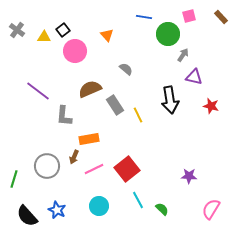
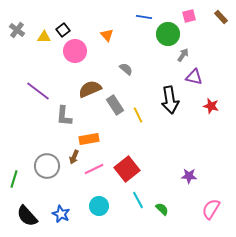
blue star: moved 4 px right, 4 px down
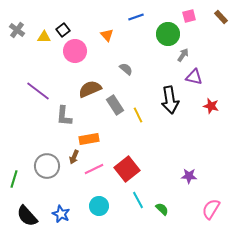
blue line: moved 8 px left; rotated 28 degrees counterclockwise
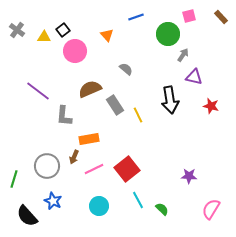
blue star: moved 8 px left, 13 px up
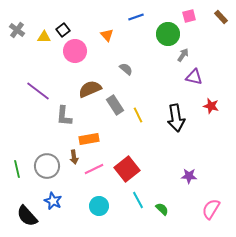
black arrow: moved 6 px right, 18 px down
brown arrow: rotated 32 degrees counterclockwise
green line: moved 3 px right, 10 px up; rotated 30 degrees counterclockwise
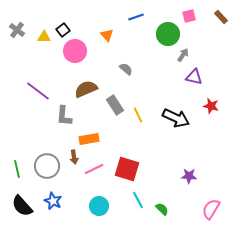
brown semicircle: moved 4 px left
black arrow: rotated 56 degrees counterclockwise
red square: rotated 35 degrees counterclockwise
black semicircle: moved 5 px left, 10 px up
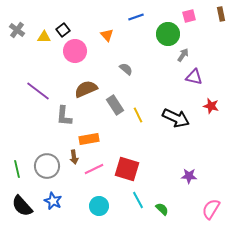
brown rectangle: moved 3 px up; rotated 32 degrees clockwise
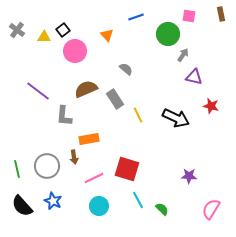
pink square: rotated 24 degrees clockwise
gray rectangle: moved 6 px up
pink line: moved 9 px down
